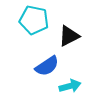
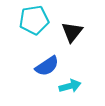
cyan pentagon: rotated 20 degrees counterclockwise
black triangle: moved 3 px right, 4 px up; rotated 25 degrees counterclockwise
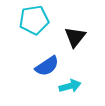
black triangle: moved 3 px right, 5 px down
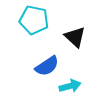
cyan pentagon: rotated 20 degrees clockwise
black triangle: rotated 25 degrees counterclockwise
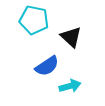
black triangle: moved 4 px left
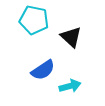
blue semicircle: moved 4 px left, 4 px down
